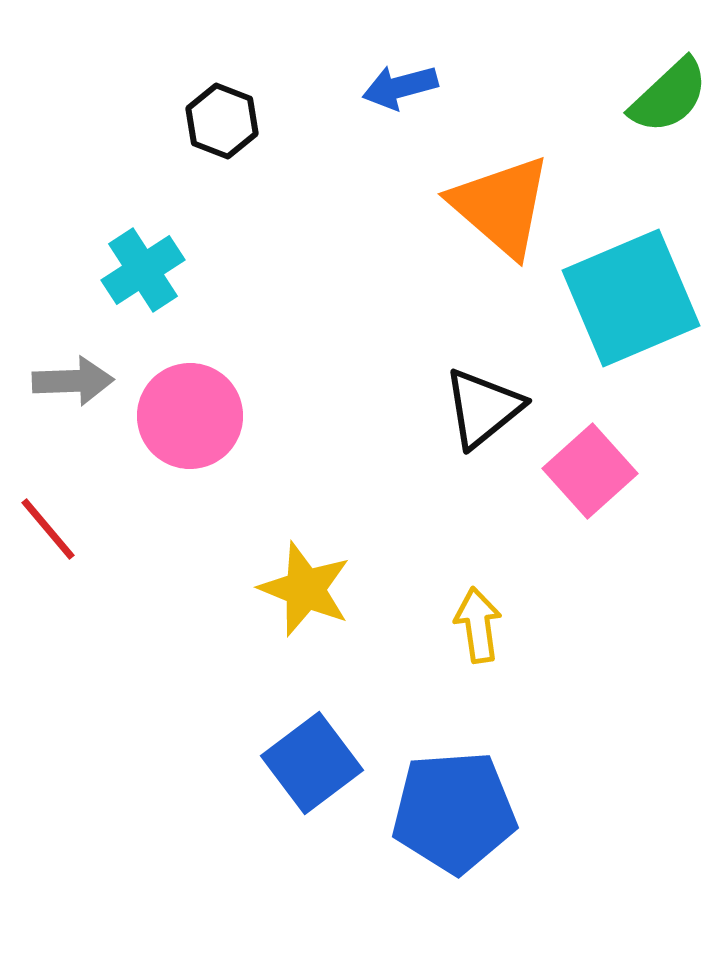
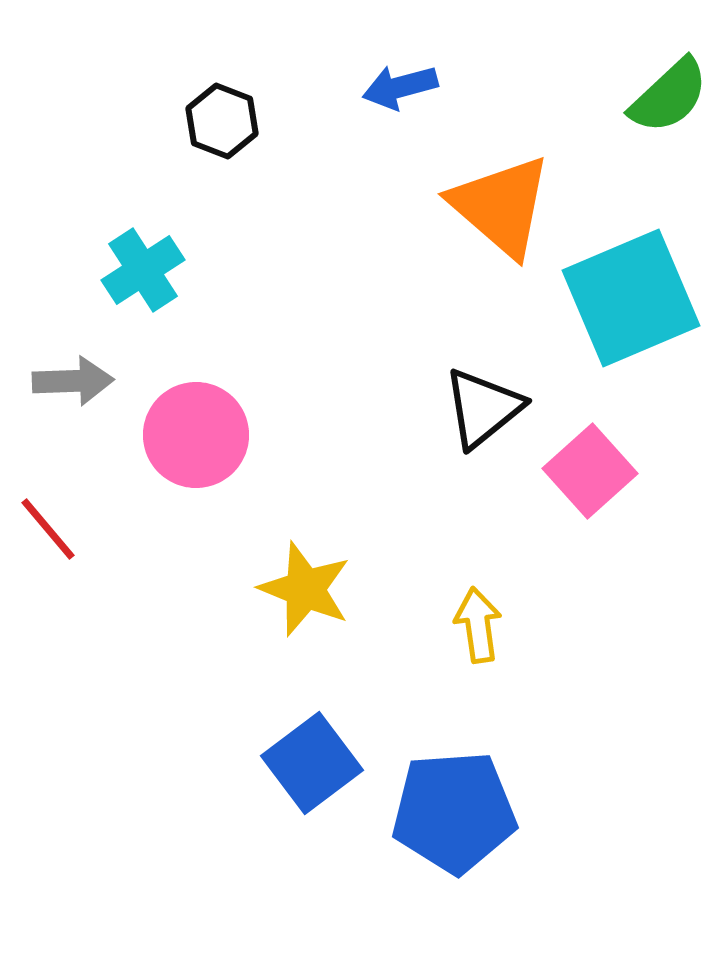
pink circle: moved 6 px right, 19 px down
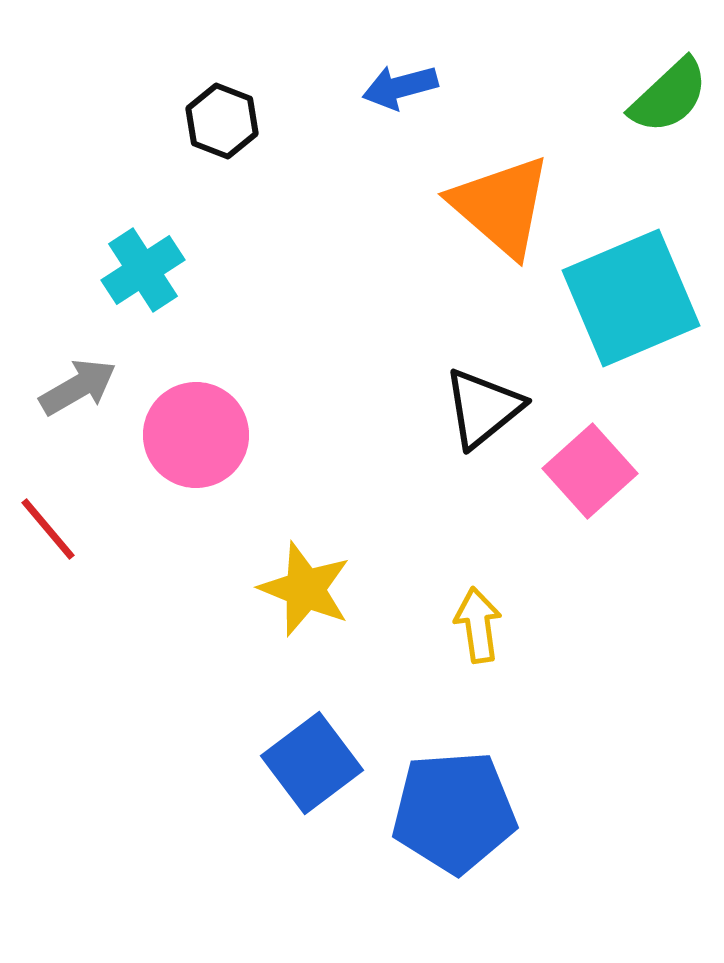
gray arrow: moved 5 px right, 6 px down; rotated 28 degrees counterclockwise
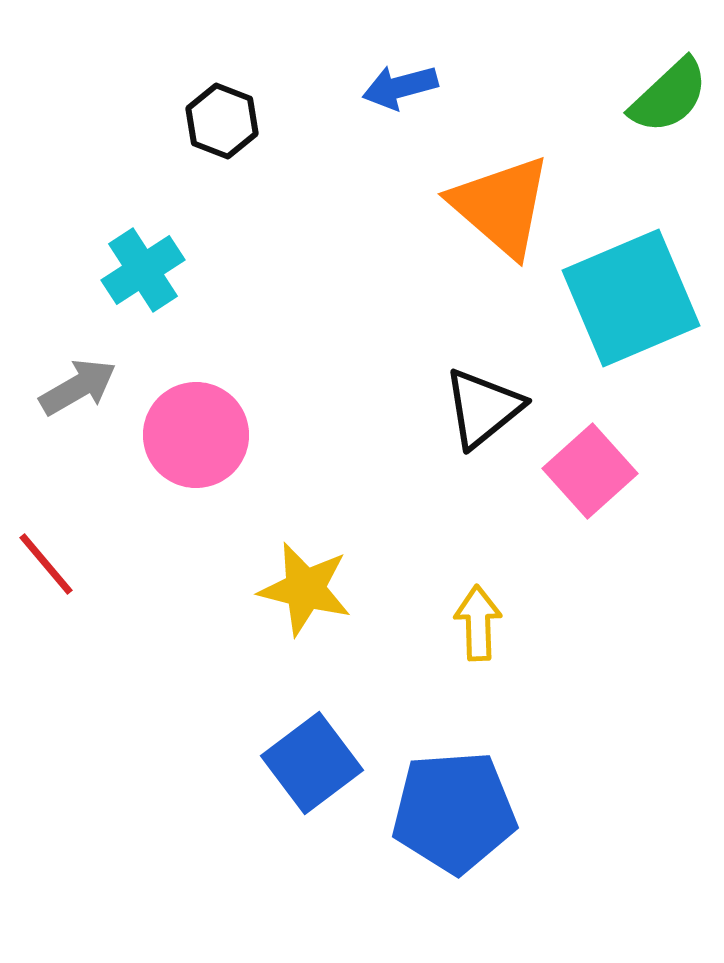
red line: moved 2 px left, 35 px down
yellow star: rotated 8 degrees counterclockwise
yellow arrow: moved 2 px up; rotated 6 degrees clockwise
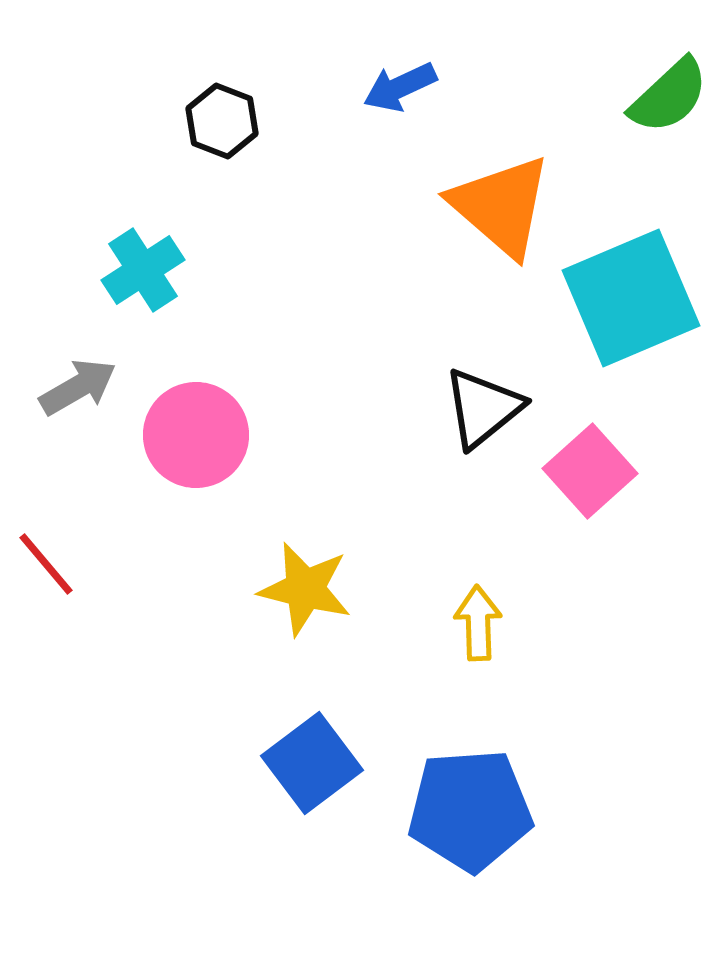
blue arrow: rotated 10 degrees counterclockwise
blue pentagon: moved 16 px right, 2 px up
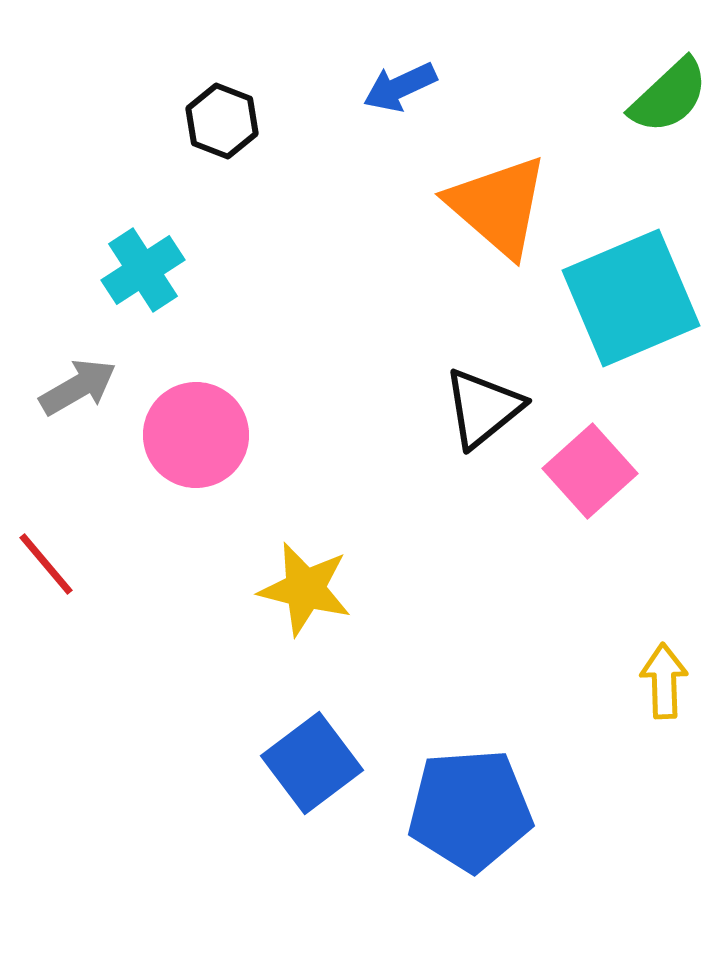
orange triangle: moved 3 px left
yellow arrow: moved 186 px right, 58 px down
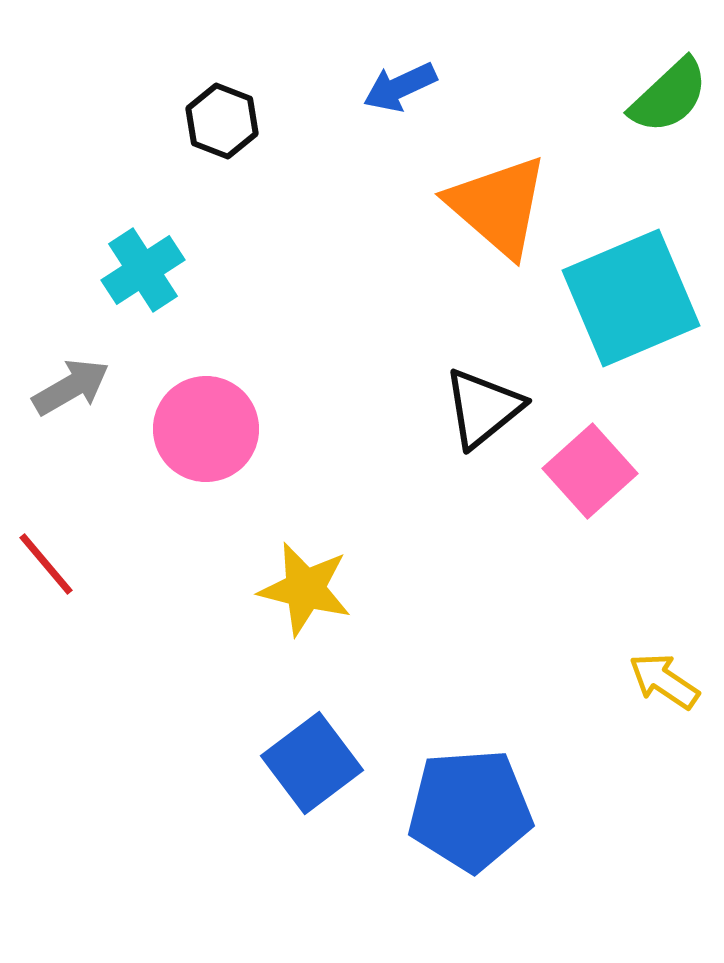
gray arrow: moved 7 px left
pink circle: moved 10 px right, 6 px up
yellow arrow: rotated 54 degrees counterclockwise
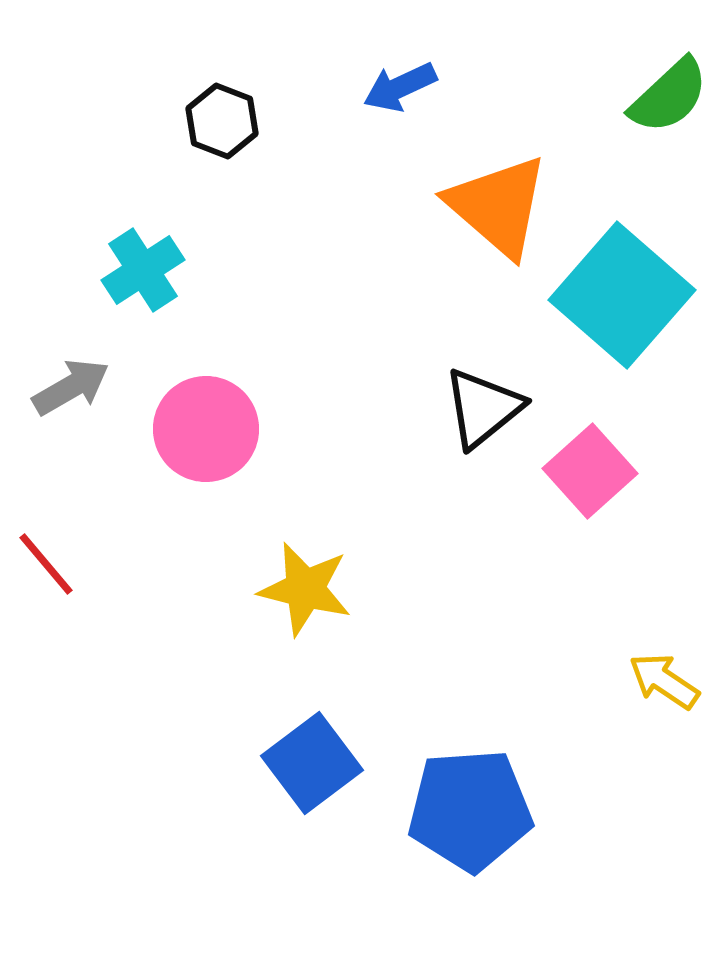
cyan square: moved 9 px left, 3 px up; rotated 26 degrees counterclockwise
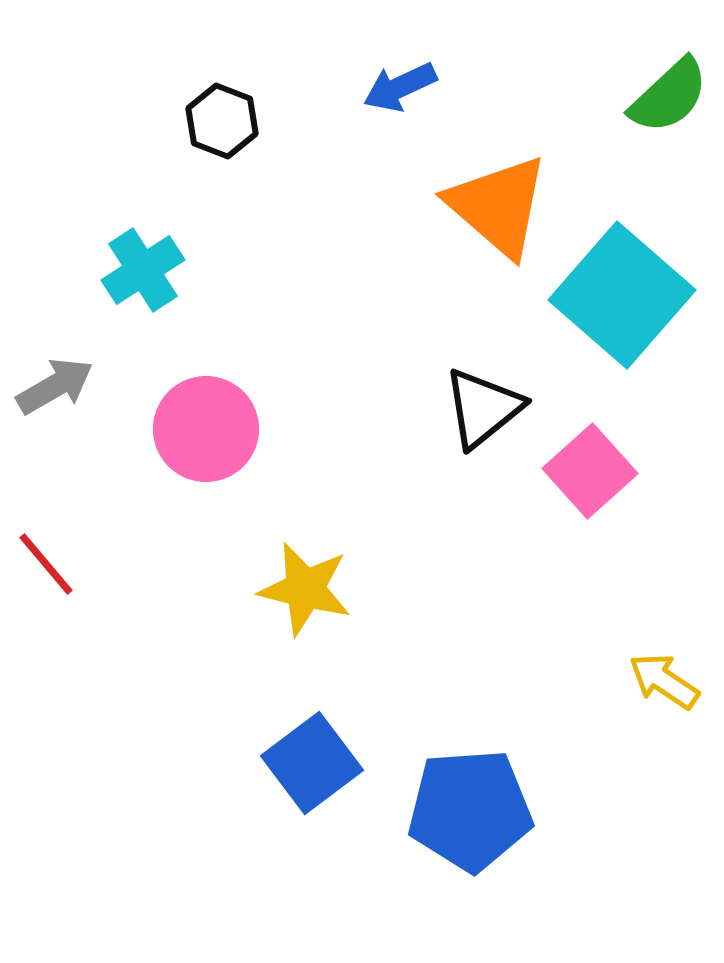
gray arrow: moved 16 px left, 1 px up
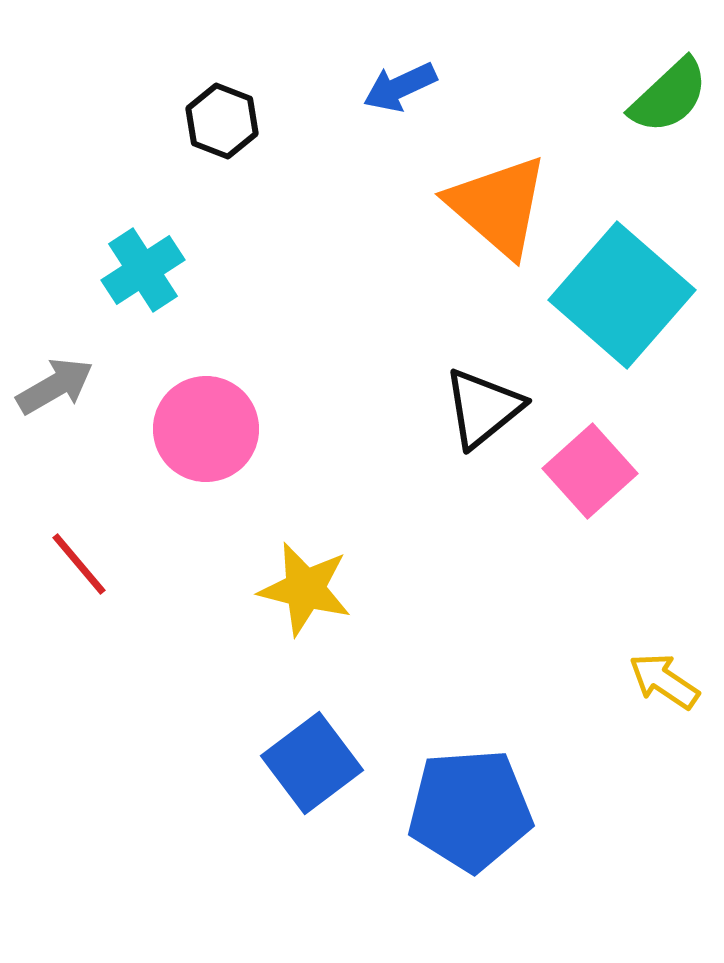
red line: moved 33 px right
